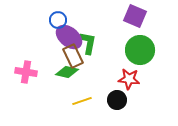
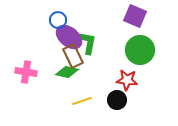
red star: moved 2 px left, 1 px down
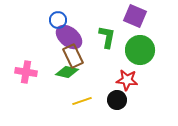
green L-shape: moved 19 px right, 6 px up
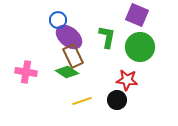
purple square: moved 2 px right, 1 px up
green circle: moved 3 px up
green diamond: rotated 20 degrees clockwise
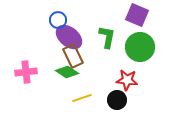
pink cross: rotated 15 degrees counterclockwise
yellow line: moved 3 px up
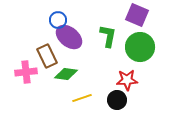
green L-shape: moved 1 px right, 1 px up
brown rectangle: moved 26 px left
green diamond: moved 1 px left, 2 px down; rotated 25 degrees counterclockwise
red star: rotated 10 degrees counterclockwise
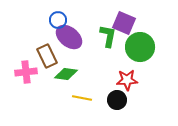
purple square: moved 13 px left, 8 px down
yellow line: rotated 30 degrees clockwise
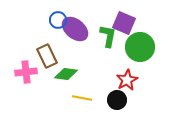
purple ellipse: moved 6 px right, 8 px up
red star: rotated 25 degrees counterclockwise
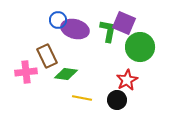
purple ellipse: rotated 24 degrees counterclockwise
green L-shape: moved 5 px up
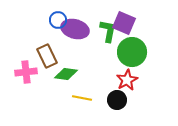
green circle: moved 8 px left, 5 px down
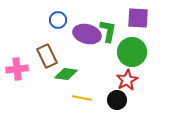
purple square: moved 14 px right, 5 px up; rotated 20 degrees counterclockwise
purple ellipse: moved 12 px right, 5 px down
pink cross: moved 9 px left, 3 px up
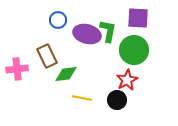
green circle: moved 2 px right, 2 px up
green diamond: rotated 15 degrees counterclockwise
